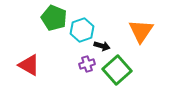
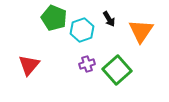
black arrow: moved 7 px right, 27 px up; rotated 42 degrees clockwise
red triangle: rotated 40 degrees clockwise
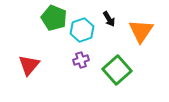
purple cross: moved 6 px left, 4 px up
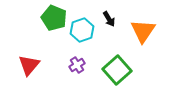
orange triangle: moved 2 px right
purple cross: moved 4 px left, 5 px down; rotated 14 degrees counterclockwise
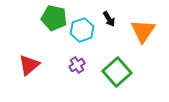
green pentagon: rotated 10 degrees counterclockwise
red triangle: rotated 10 degrees clockwise
green square: moved 2 px down
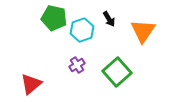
red triangle: moved 2 px right, 19 px down
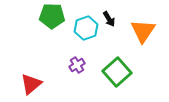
green pentagon: moved 2 px left, 2 px up; rotated 10 degrees counterclockwise
cyan hexagon: moved 4 px right, 2 px up
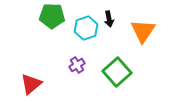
black arrow: rotated 21 degrees clockwise
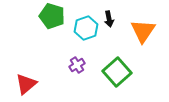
green pentagon: rotated 15 degrees clockwise
red triangle: moved 5 px left
